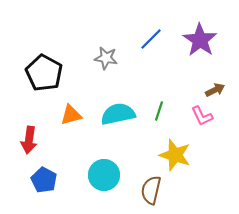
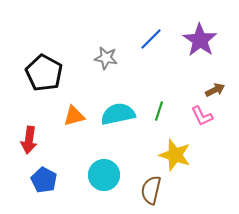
orange triangle: moved 3 px right, 1 px down
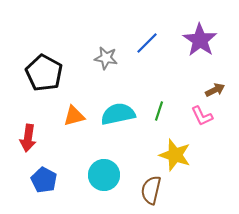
blue line: moved 4 px left, 4 px down
red arrow: moved 1 px left, 2 px up
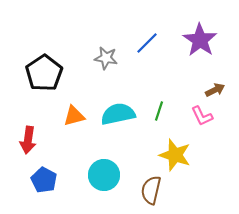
black pentagon: rotated 9 degrees clockwise
red arrow: moved 2 px down
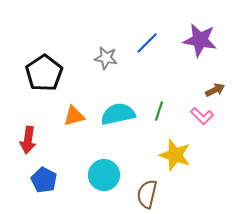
purple star: rotated 24 degrees counterclockwise
pink L-shape: rotated 20 degrees counterclockwise
brown semicircle: moved 4 px left, 4 px down
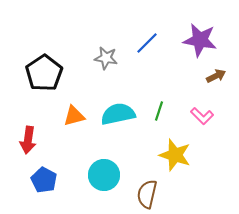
brown arrow: moved 1 px right, 14 px up
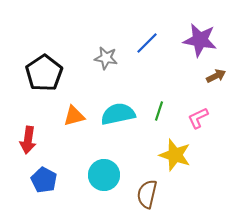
pink L-shape: moved 4 px left, 2 px down; rotated 110 degrees clockwise
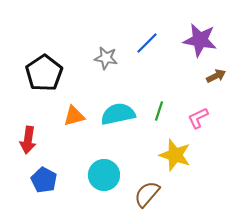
brown semicircle: rotated 28 degrees clockwise
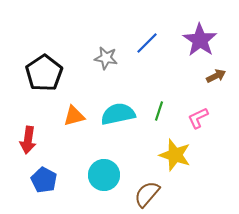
purple star: rotated 24 degrees clockwise
